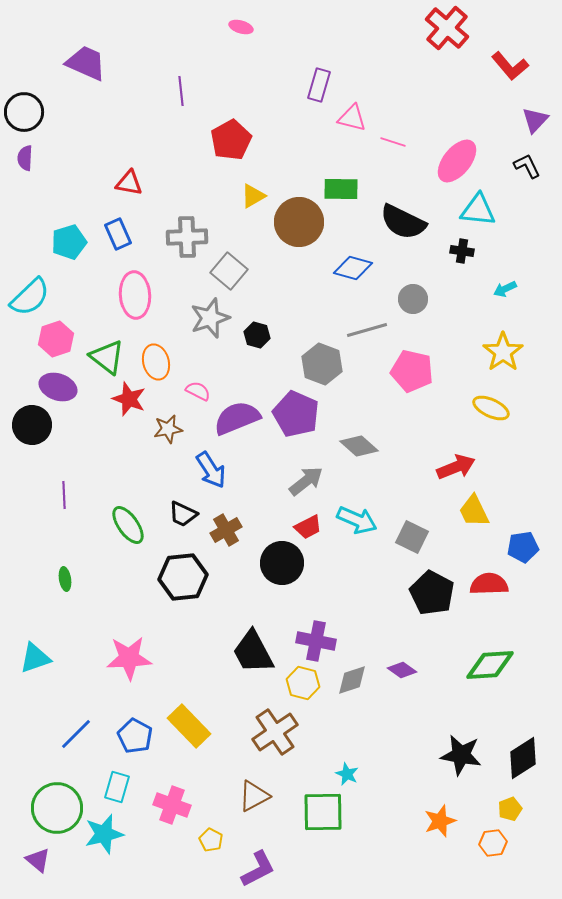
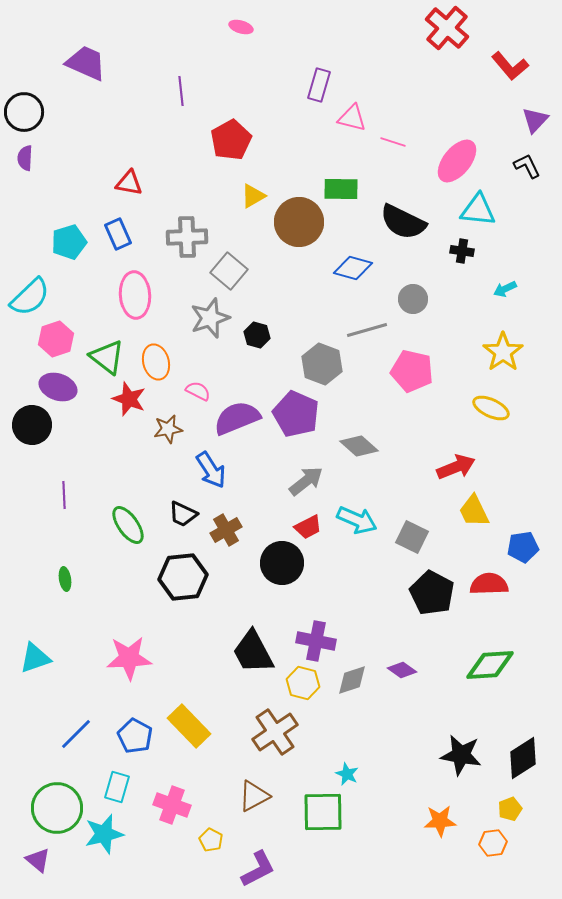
orange star at (440, 821): rotated 16 degrees clockwise
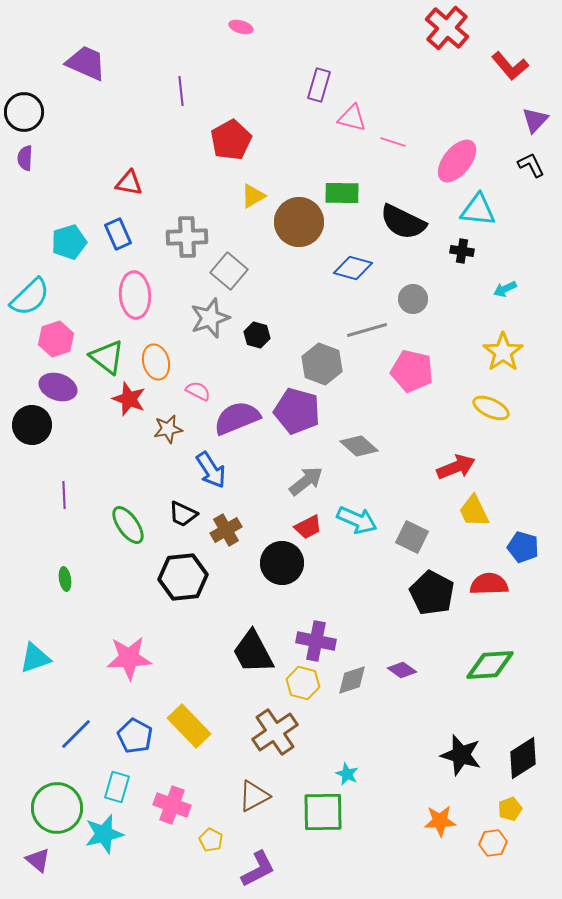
black L-shape at (527, 166): moved 4 px right, 1 px up
green rectangle at (341, 189): moved 1 px right, 4 px down
purple pentagon at (296, 414): moved 1 px right, 3 px up; rotated 9 degrees counterclockwise
blue pentagon at (523, 547): rotated 24 degrees clockwise
black star at (461, 755): rotated 6 degrees clockwise
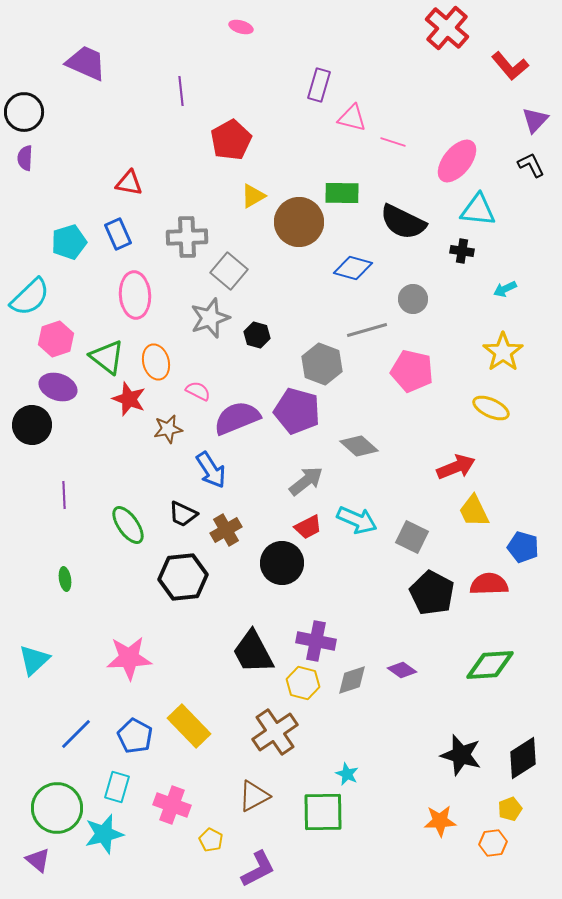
cyan triangle at (35, 658): moved 1 px left, 2 px down; rotated 24 degrees counterclockwise
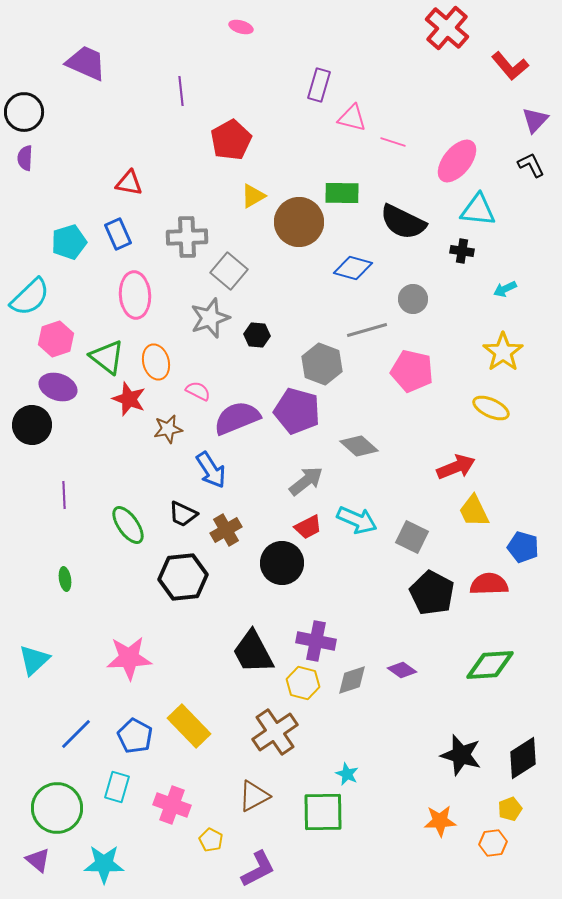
black hexagon at (257, 335): rotated 10 degrees counterclockwise
cyan star at (104, 834): moved 30 px down; rotated 15 degrees clockwise
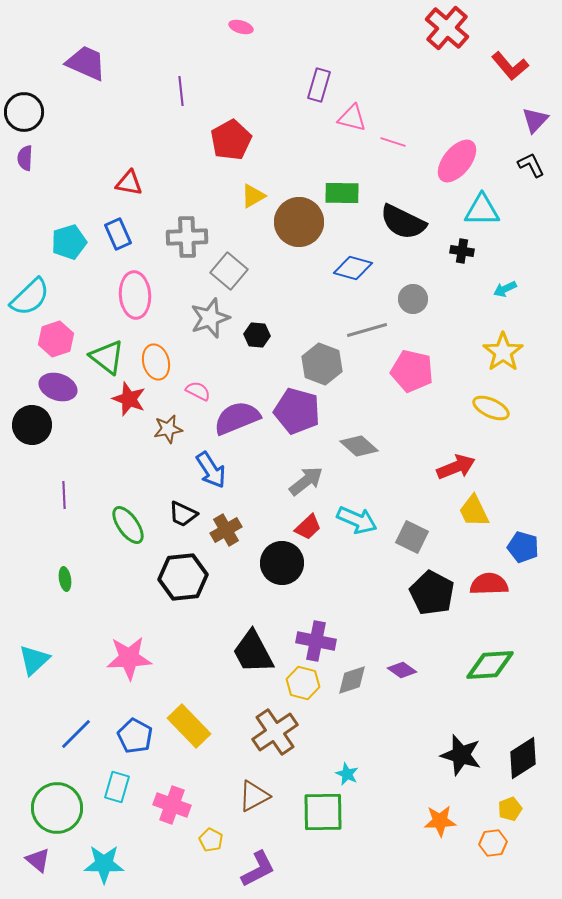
cyan triangle at (478, 210): moved 4 px right; rotated 6 degrees counterclockwise
red trapezoid at (308, 527): rotated 16 degrees counterclockwise
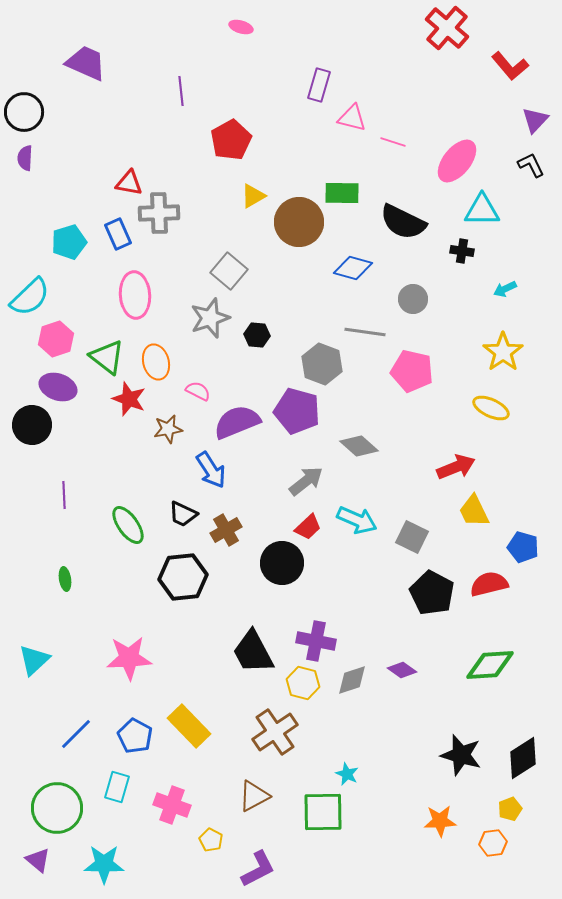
gray cross at (187, 237): moved 28 px left, 24 px up
gray line at (367, 330): moved 2 px left, 2 px down; rotated 24 degrees clockwise
purple semicircle at (237, 418): moved 4 px down
red semicircle at (489, 584): rotated 12 degrees counterclockwise
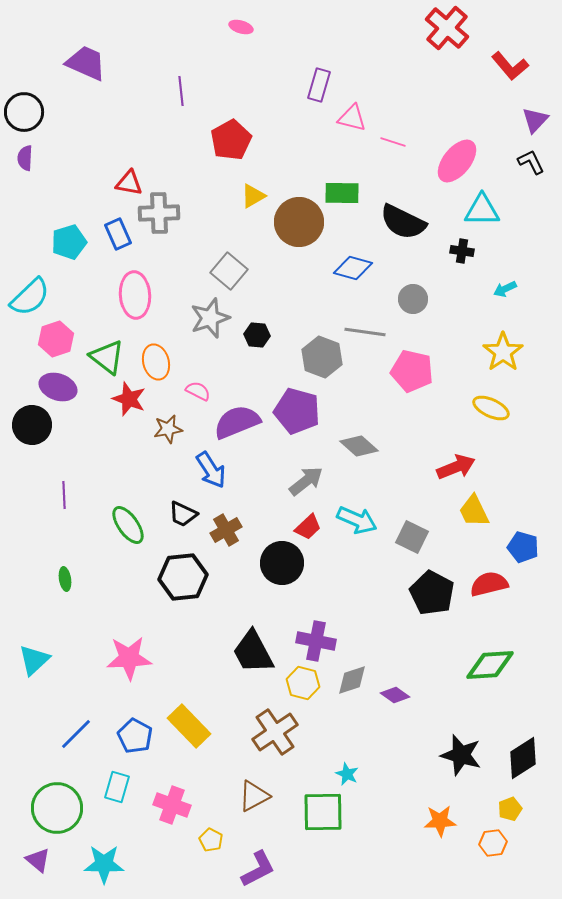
black L-shape at (531, 165): moved 3 px up
gray hexagon at (322, 364): moved 7 px up
purple diamond at (402, 670): moved 7 px left, 25 px down
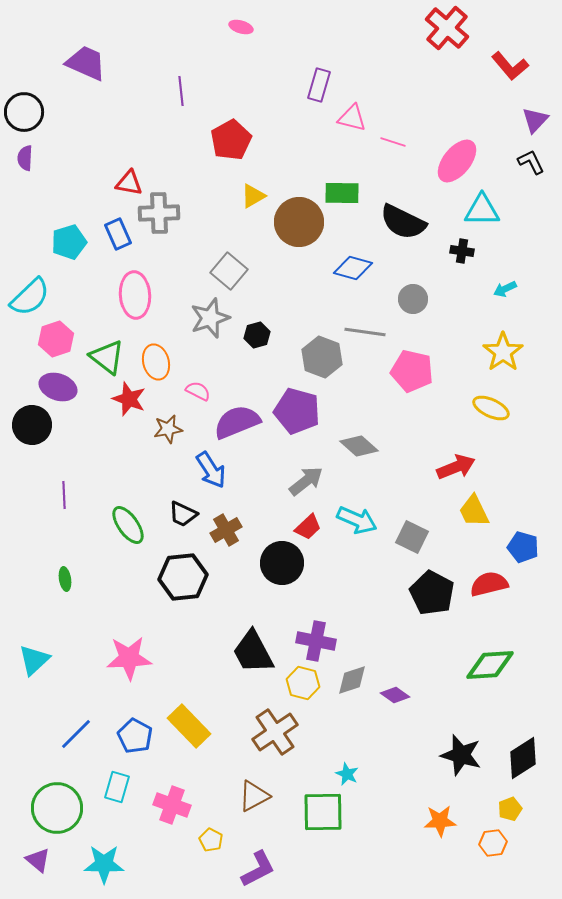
black hexagon at (257, 335): rotated 20 degrees counterclockwise
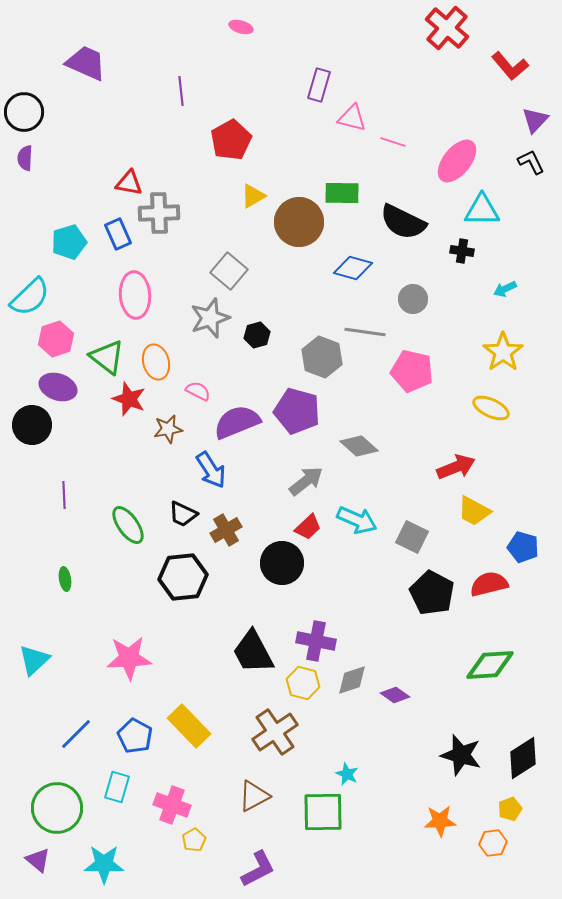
yellow trapezoid at (474, 511): rotated 36 degrees counterclockwise
yellow pentagon at (211, 840): moved 17 px left; rotated 15 degrees clockwise
